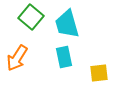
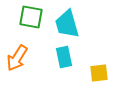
green square: rotated 30 degrees counterclockwise
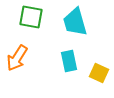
cyan trapezoid: moved 8 px right, 2 px up
cyan rectangle: moved 5 px right, 4 px down
yellow square: rotated 30 degrees clockwise
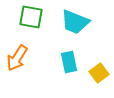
cyan trapezoid: rotated 52 degrees counterclockwise
cyan rectangle: moved 1 px down
yellow square: rotated 30 degrees clockwise
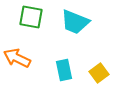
orange arrow: rotated 84 degrees clockwise
cyan rectangle: moved 5 px left, 8 px down
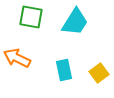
cyan trapezoid: rotated 80 degrees counterclockwise
